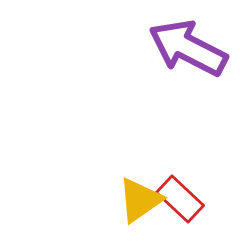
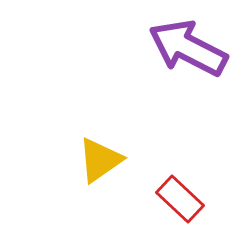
yellow triangle: moved 40 px left, 40 px up
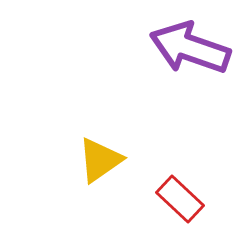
purple arrow: moved 2 px right; rotated 8 degrees counterclockwise
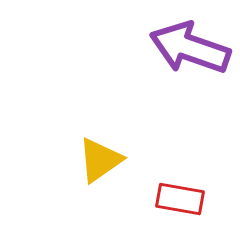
red rectangle: rotated 33 degrees counterclockwise
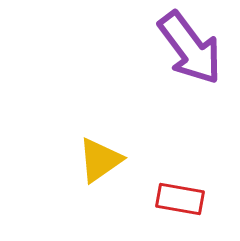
purple arrow: rotated 146 degrees counterclockwise
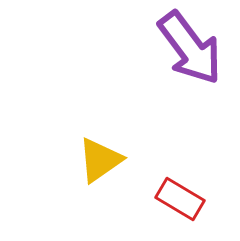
red rectangle: rotated 21 degrees clockwise
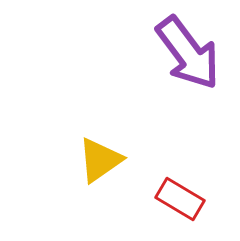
purple arrow: moved 2 px left, 5 px down
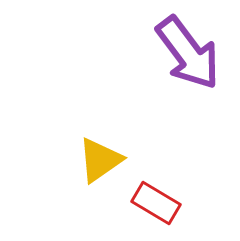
red rectangle: moved 24 px left, 4 px down
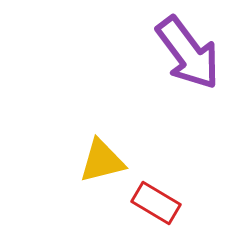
yellow triangle: moved 2 px right, 1 px down; rotated 21 degrees clockwise
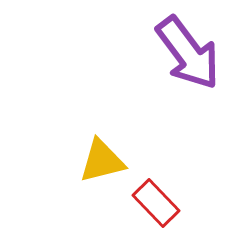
red rectangle: rotated 15 degrees clockwise
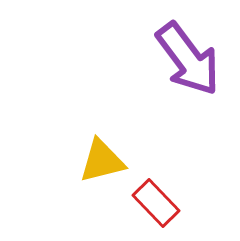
purple arrow: moved 6 px down
